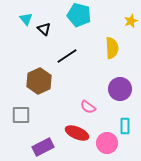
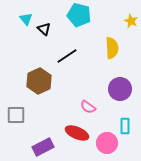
yellow star: rotated 24 degrees counterclockwise
gray square: moved 5 px left
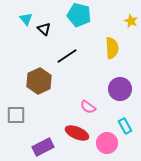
cyan rectangle: rotated 28 degrees counterclockwise
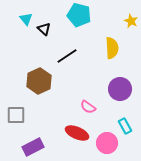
purple rectangle: moved 10 px left
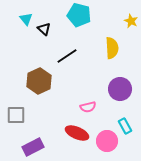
pink semicircle: rotated 49 degrees counterclockwise
pink circle: moved 2 px up
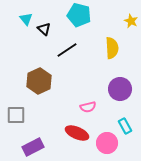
black line: moved 6 px up
pink circle: moved 2 px down
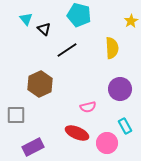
yellow star: rotated 16 degrees clockwise
brown hexagon: moved 1 px right, 3 px down
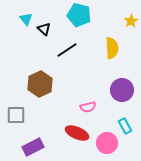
purple circle: moved 2 px right, 1 px down
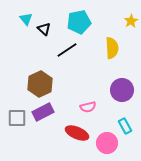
cyan pentagon: moved 7 px down; rotated 25 degrees counterclockwise
gray square: moved 1 px right, 3 px down
purple rectangle: moved 10 px right, 35 px up
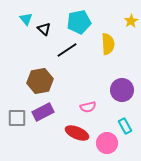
yellow semicircle: moved 4 px left, 4 px up
brown hexagon: moved 3 px up; rotated 15 degrees clockwise
